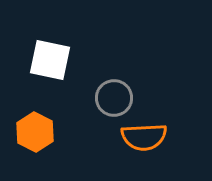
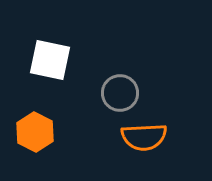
gray circle: moved 6 px right, 5 px up
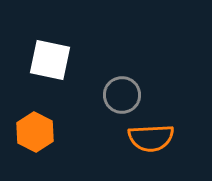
gray circle: moved 2 px right, 2 px down
orange semicircle: moved 7 px right, 1 px down
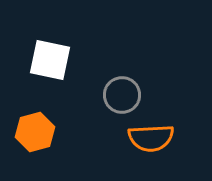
orange hexagon: rotated 18 degrees clockwise
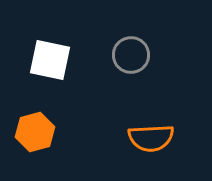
gray circle: moved 9 px right, 40 px up
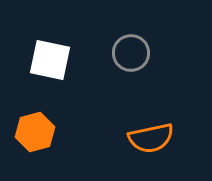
gray circle: moved 2 px up
orange semicircle: rotated 9 degrees counterclockwise
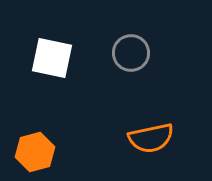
white square: moved 2 px right, 2 px up
orange hexagon: moved 20 px down
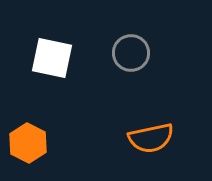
orange hexagon: moved 7 px left, 9 px up; rotated 18 degrees counterclockwise
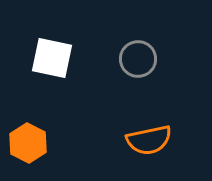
gray circle: moved 7 px right, 6 px down
orange semicircle: moved 2 px left, 2 px down
